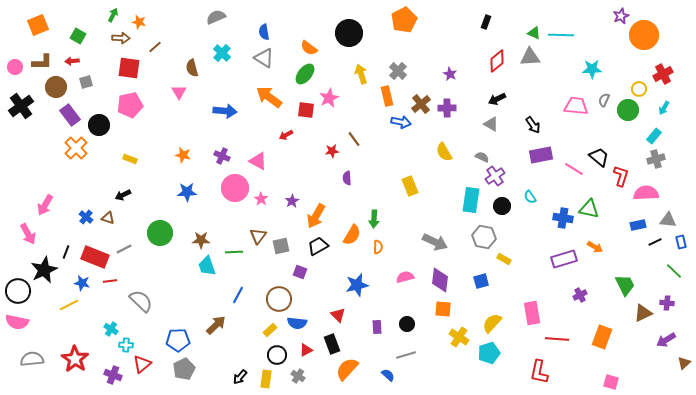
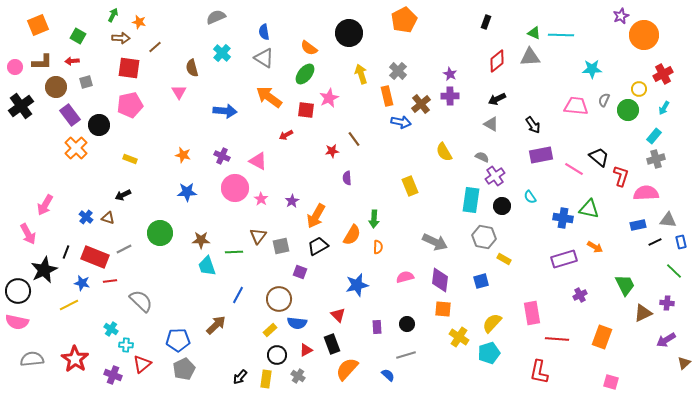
purple cross at (447, 108): moved 3 px right, 12 px up
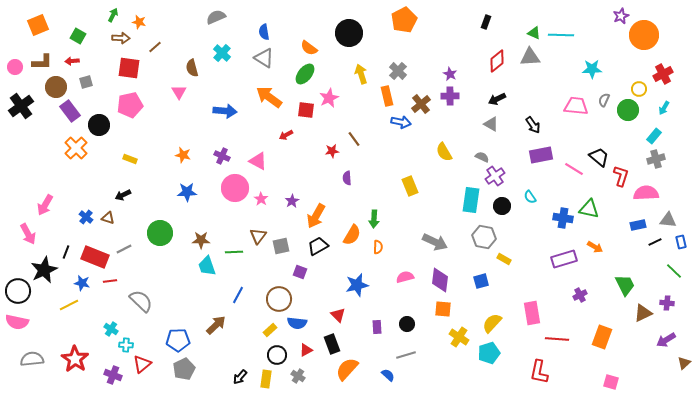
purple rectangle at (70, 115): moved 4 px up
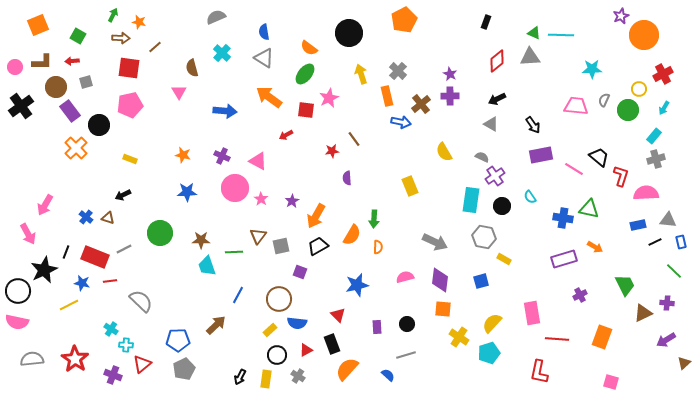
black arrow at (240, 377): rotated 14 degrees counterclockwise
